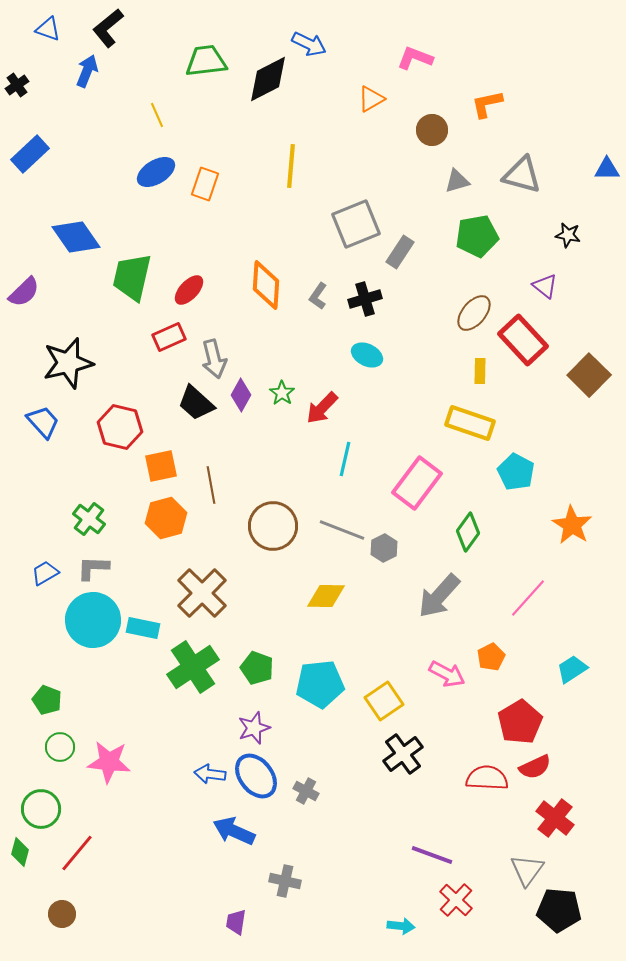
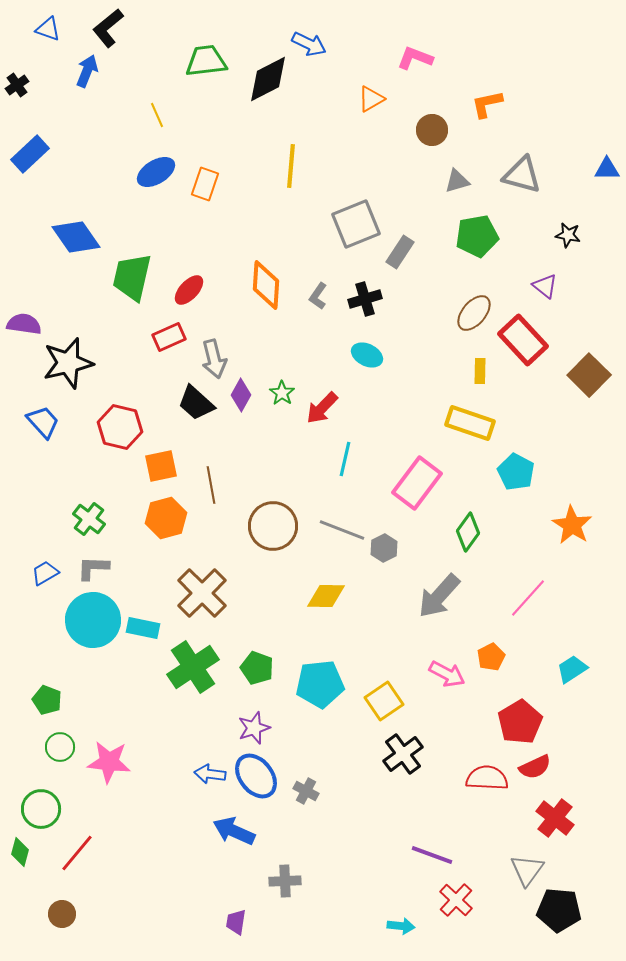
purple semicircle at (24, 292): moved 32 px down; rotated 128 degrees counterclockwise
gray cross at (285, 881): rotated 16 degrees counterclockwise
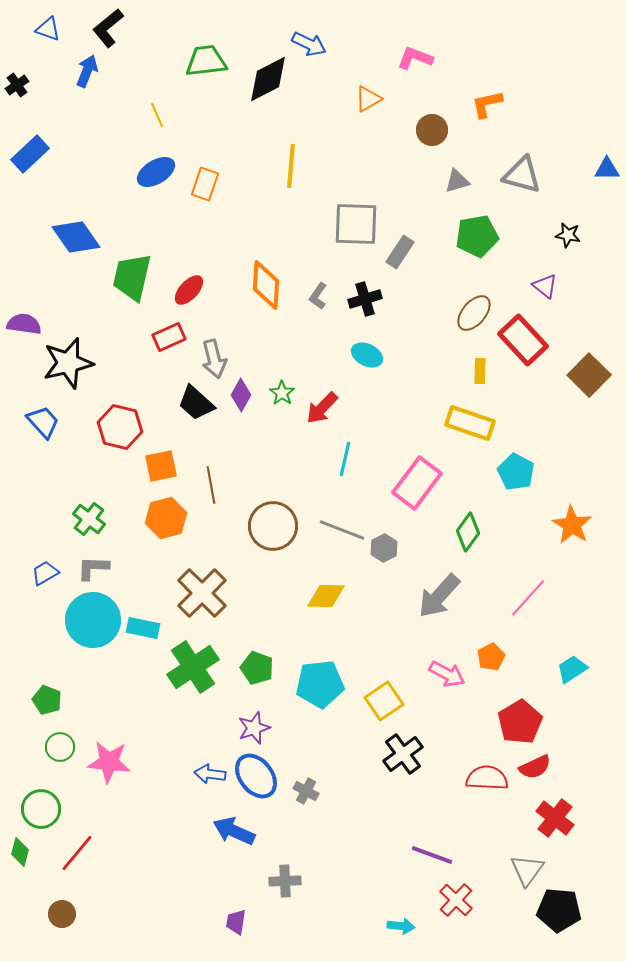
orange triangle at (371, 99): moved 3 px left
gray square at (356, 224): rotated 24 degrees clockwise
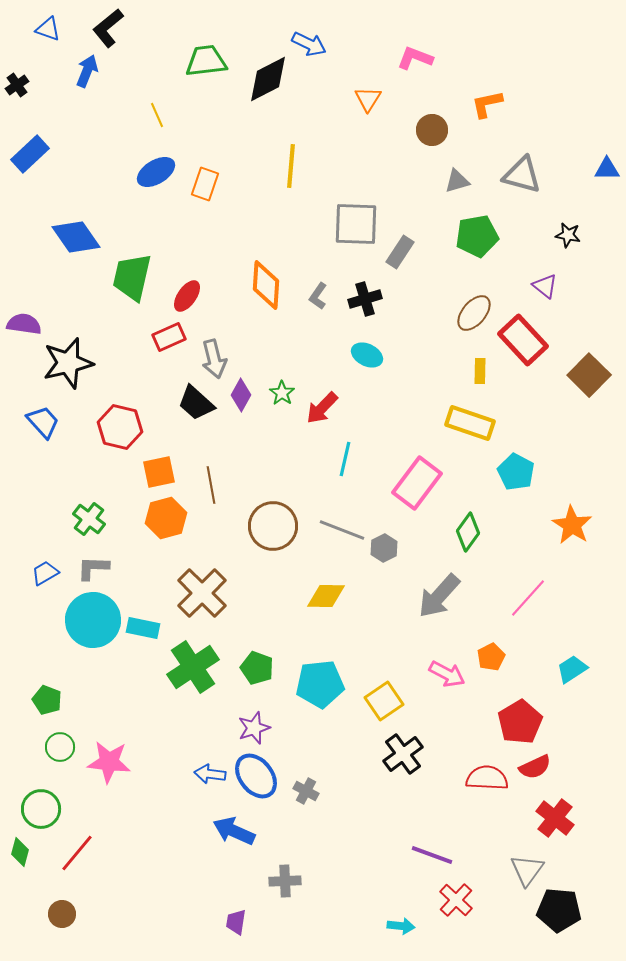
orange triangle at (368, 99): rotated 28 degrees counterclockwise
red ellipse at (189, 290): moved 2 px left, 6 px down; rotated 8 degrees counterclockwise
orange square at (161, 466): moved 2 px left, 6 px down
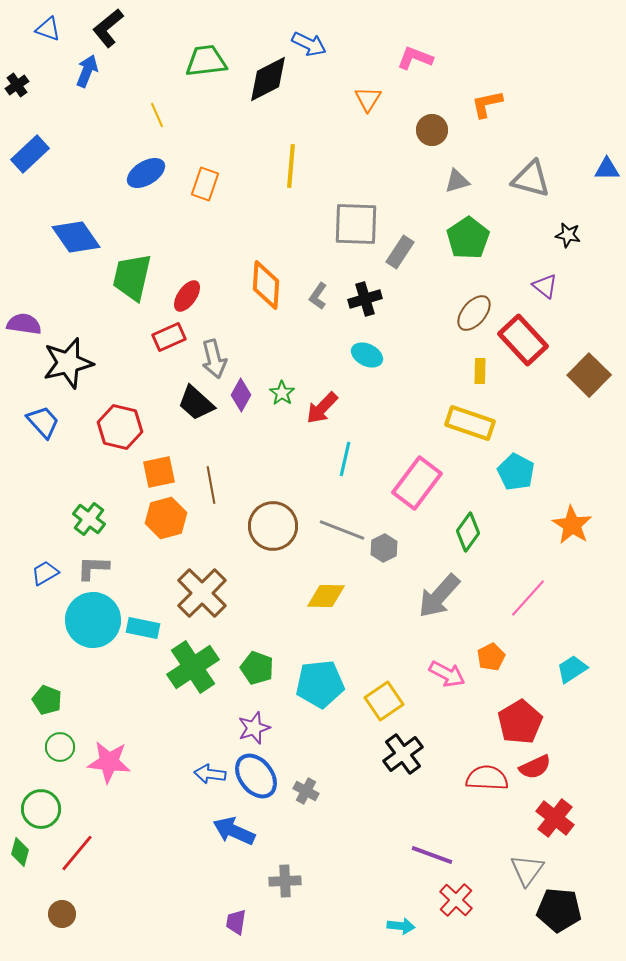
blue ellipse at (156, 172): moved 10 px left, 1 px down
gray triangle at (522, 175): moved 9 px right, 4 px down
green pentagon at (477, 236): moved 9 px left, 2 px down; rotated 24 degrees counterclockwise
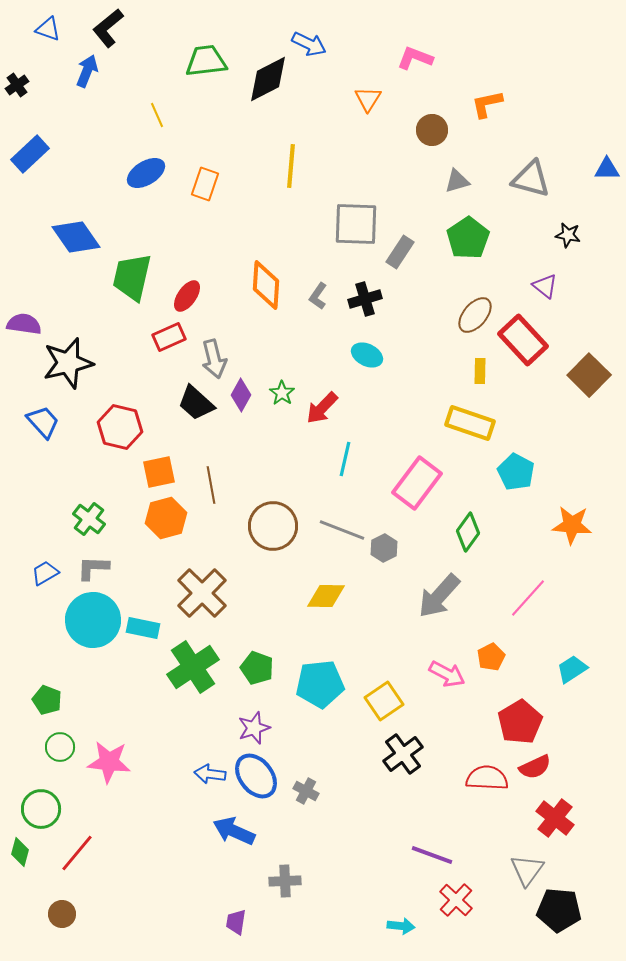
brown ellipse at (474, 313): moved 1 px right, 2 px down
orange star at (572, 525): rotated 27 degrees counterclockwise
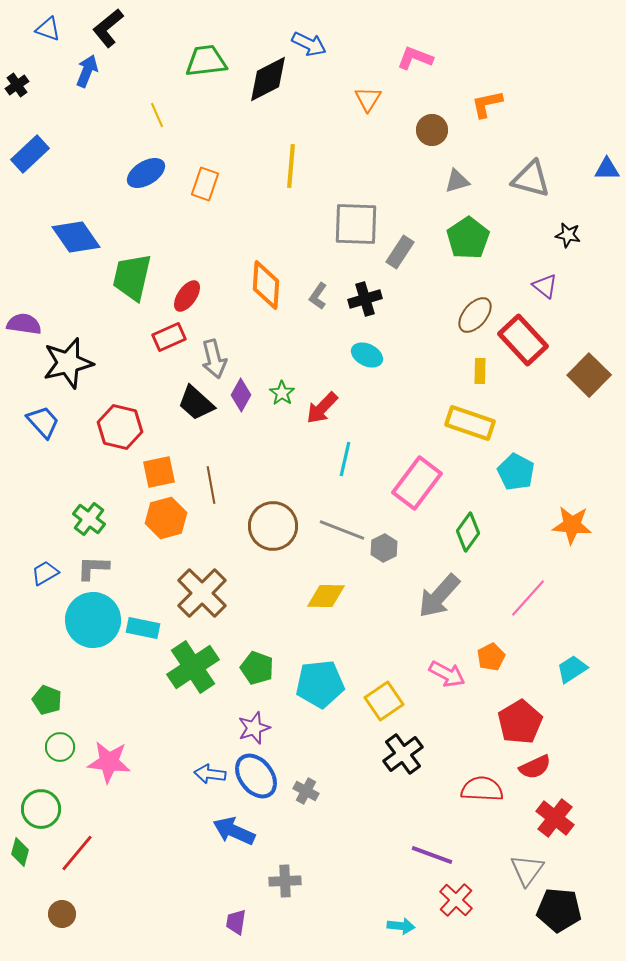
red semicircle at (487, 778): moved 5 px left, 11 px down
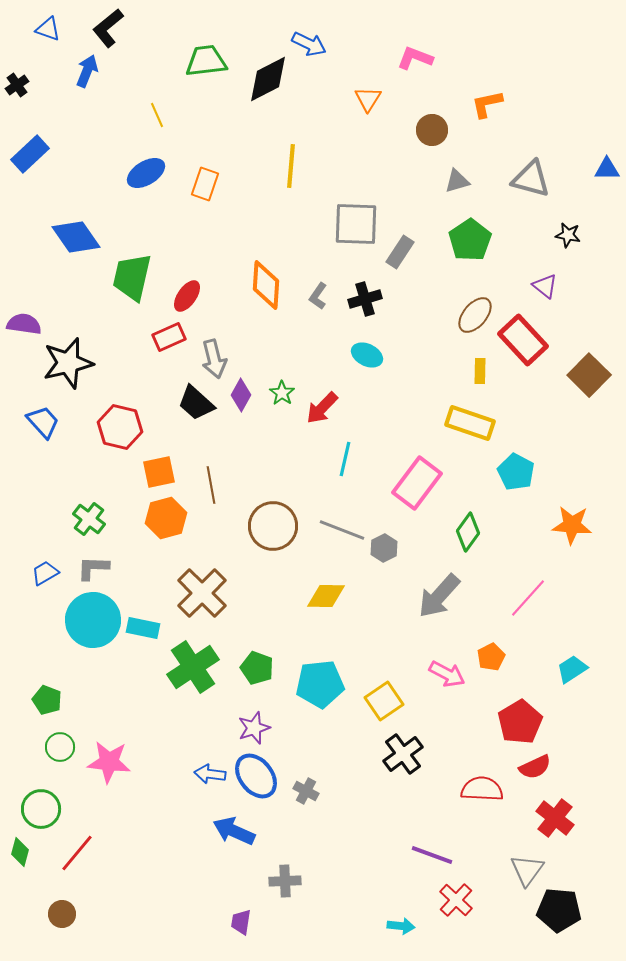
green pentagon at (468, 238): moved 2 px right, 2 px down
purple trapezoid at (236, 922): moved 5 px right
